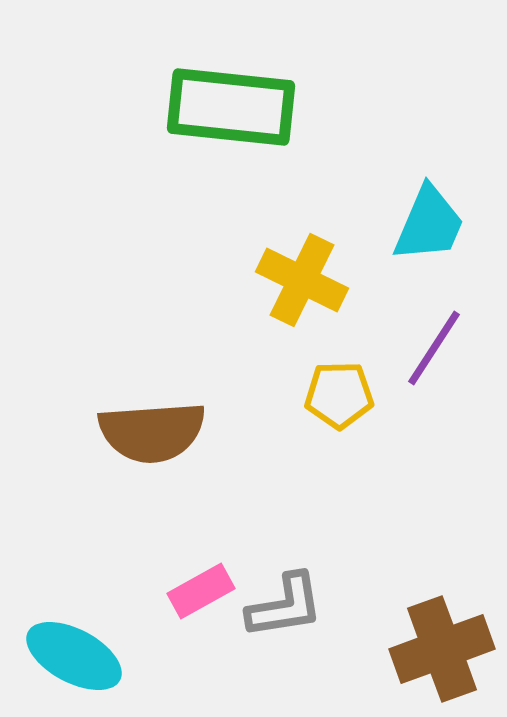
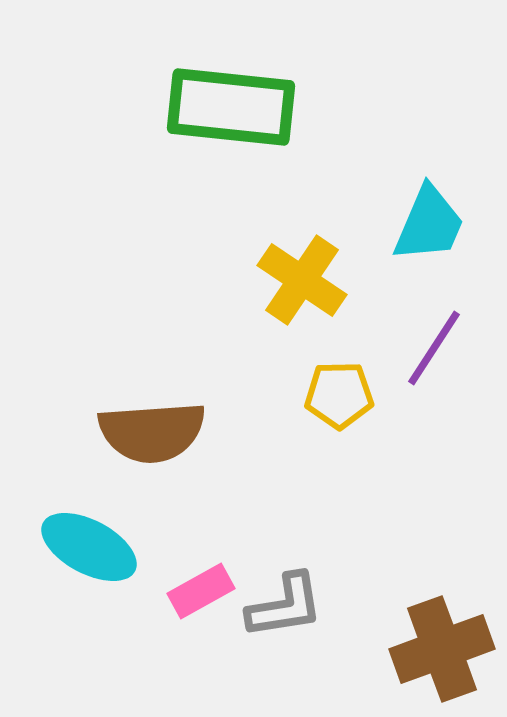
yellow cross: rotated 8 degrees clockwise
cyan ellipse: moved 15 px right, 109 px up
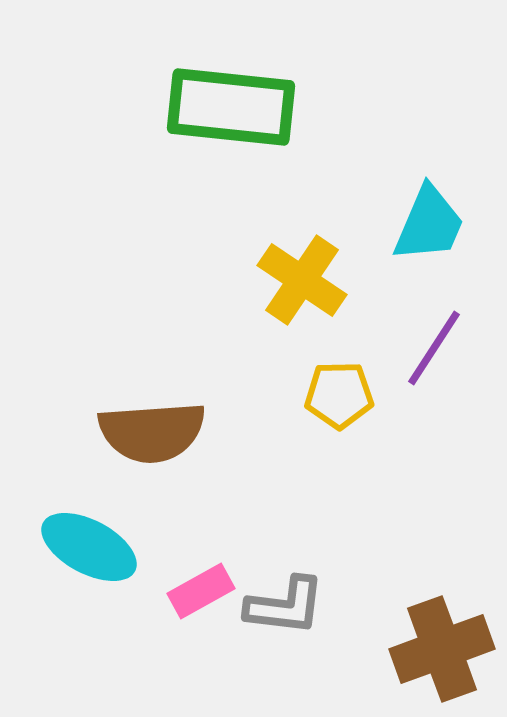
gray L-shape: rotated 16 degrees clockwise
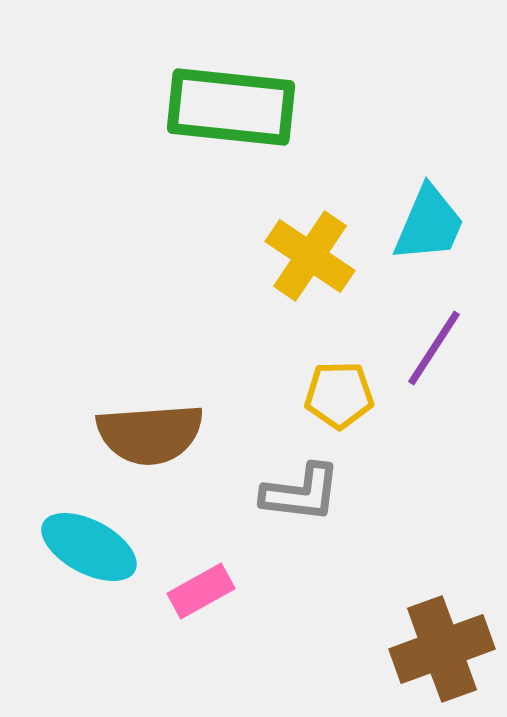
yellow cross: moved 8 px right, 24 px up
brown semicircle: moved 2 px left, 2 px down
gray L-shape: moved 16 px right, 113 px up
